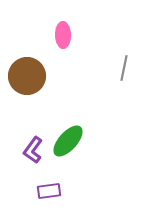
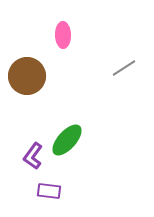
gray line: rotated 45 degrees clockwise
green ellipse: moved 1 px left, 1 px up
purple L-shape: moved 6 px down
purple rectangle: rotated 15 degrees clockwise
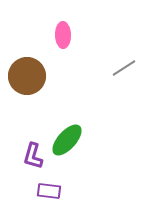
purple L-shape: rotated 20 degrees counterclockwise
